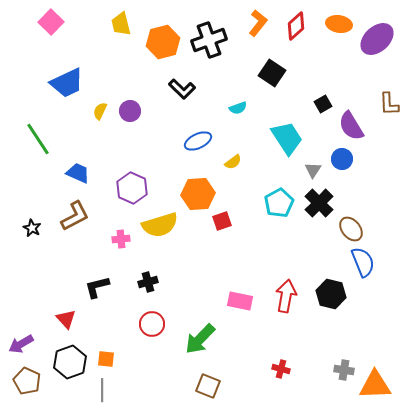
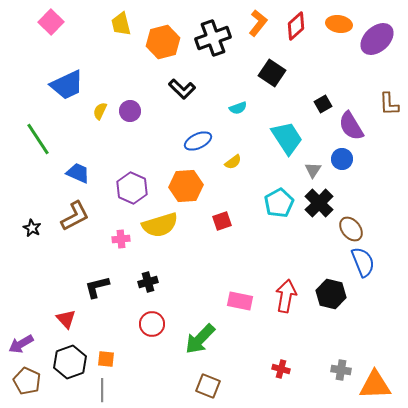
black cross at (209, 40): moved 4 px right, 2 px up
blue trapezoid at (67, 83): moved 2 px down
orange hexagon at (198, 194): moved 12 px left, 8 px up
gray cross at (344, 370): moved 3 px left
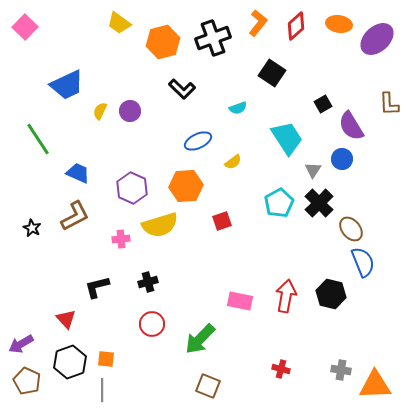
pink square at (51, 22): moved 26 px left, 5 px down
yellow trapezoid at (121, 24): moved 2 px left, 1 px up; rotated 40 degrees counterclockwise
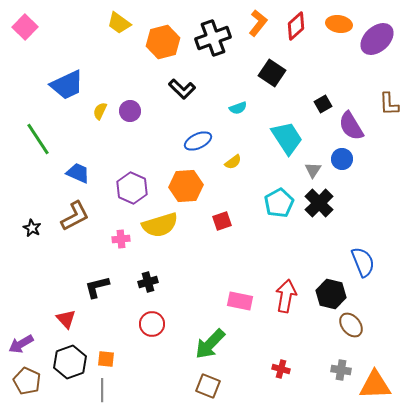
brown ellipse at (351, 229): moved 96 px down
green arrow at (200, 339): moved 10 px right, 5 px down
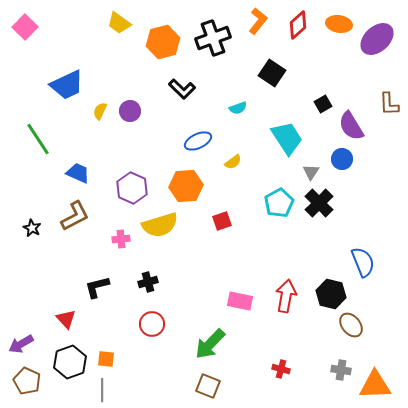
orange L-shape at (258, 23): moved 2 px up
red diamond at (296, 26): moved 2 px right, 1 px up
gray triangle at (313, 170): moved 2 px left, 2 px down
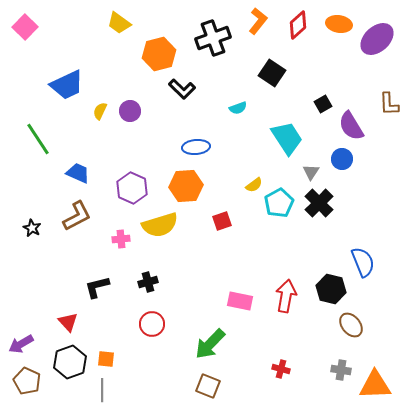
orange hexagon at (163, 42): moved 4 px left, 12 px down
blue ellipse at (198, 141): moved 2 px left, 6 px down; rotated 20 degrees clockwise
yellow semicircle at (233, 162): moved 21 px right, 23 px down
brown L-shape at (75, 216): moved 2 px right
black hexagon at (331, 294): moved 5 px up
red triangle at (66, 319): moved 2 px right, 3 px down
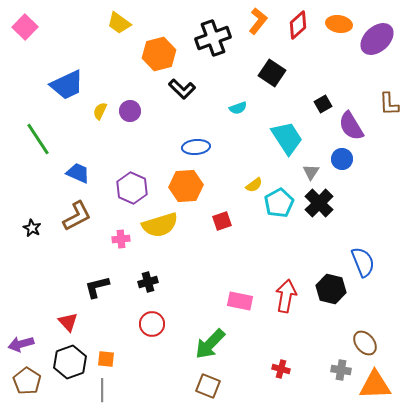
brown ellipse at (351, 325): moved 14 px right, 18 px down
purple arrow at (21, 344): rotated 15 degrees clockwise
brown pentagon at (27, 381): rotated 8 degrees clockwise
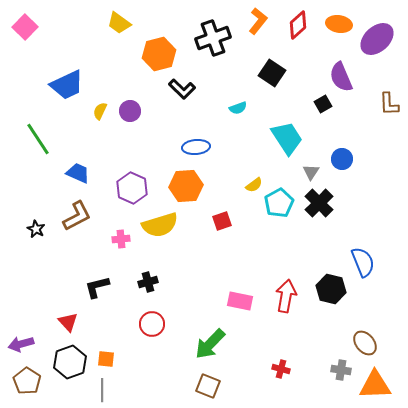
purple semicircle at (351, 126): moved 10 px left, 49 px up; rotated 8 degrees clockwise
black star at (32, 228): moved 4 px right, 1 px down
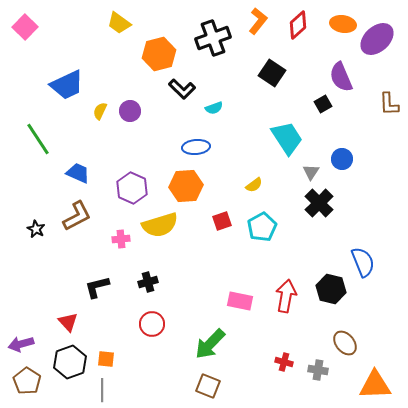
orange ellipse at (339, 24): moved 4 px right
cyan semicircle at (238, 108): moved 24 px left
cyan pentagon at (279, 203): moved 17 px left, 24 px down
brown ellipse at (365, 343): moved 20 px left
red cross at (281, 369): moved 3 px right, 7 px up
gray cross at (341, 370): moved 23 px left
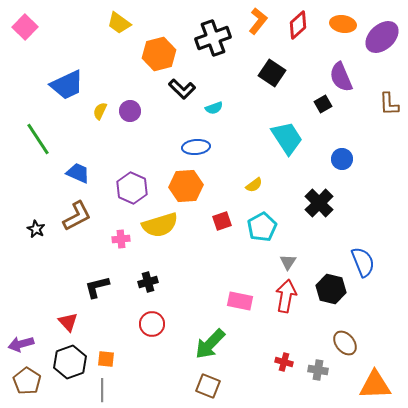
purple ellipse at (377, 39): moved 5 px right, 2 px up
gray triangle at (311, 172): moved 23 px left, 90 px down
